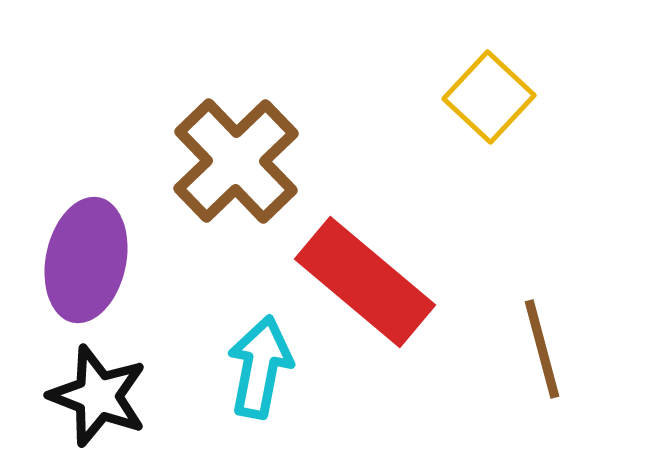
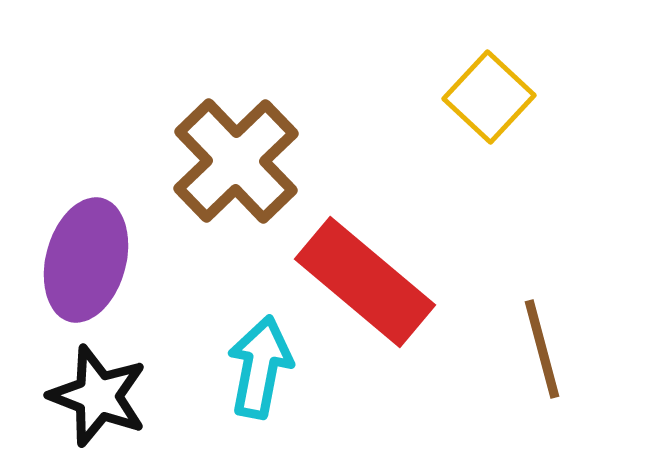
purple ellipse: rotated 3 degrees clockwise
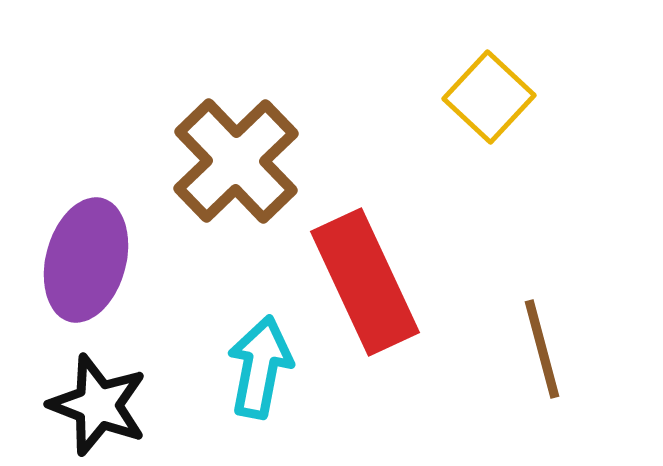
red rectangle: rotated 25 degrees clockwise
black star: moved 9 px down
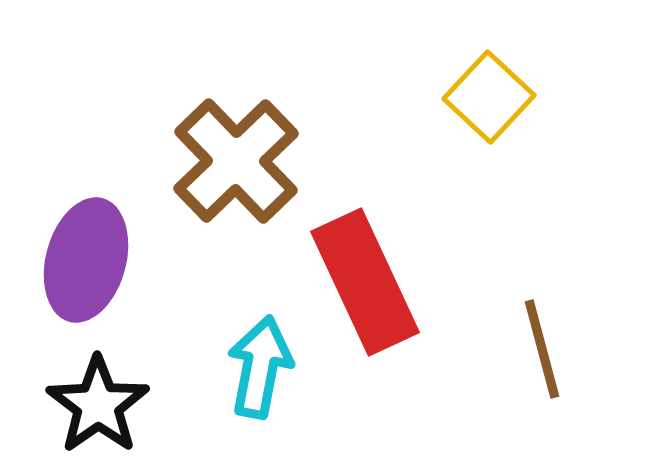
black star: rotated 16 degrees clockwise
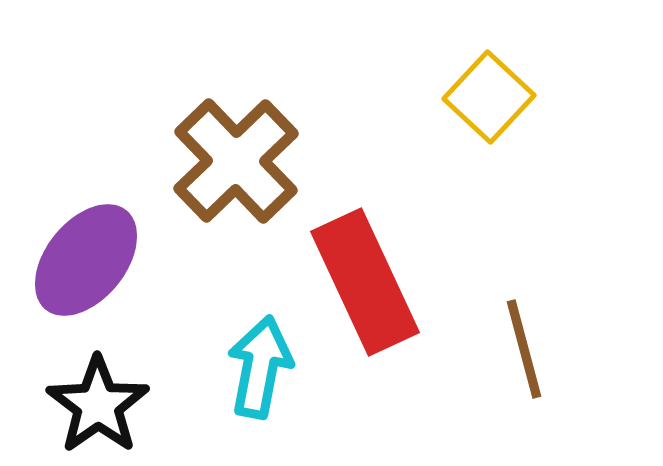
purple ellipse: rotated 24 degrees clockwise
brown line: moved 18 px left
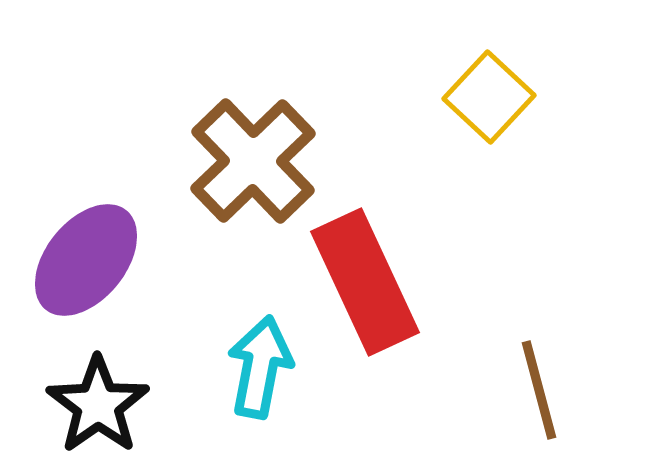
brown cross: moved 17 px right
brown line: moved 15 px right, 41 px down
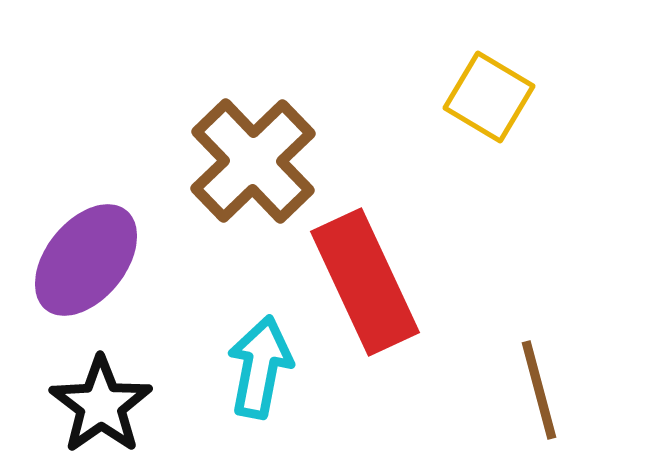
yellow square: rotated 12 degrees counterclockwise
black star: moved 3 px right
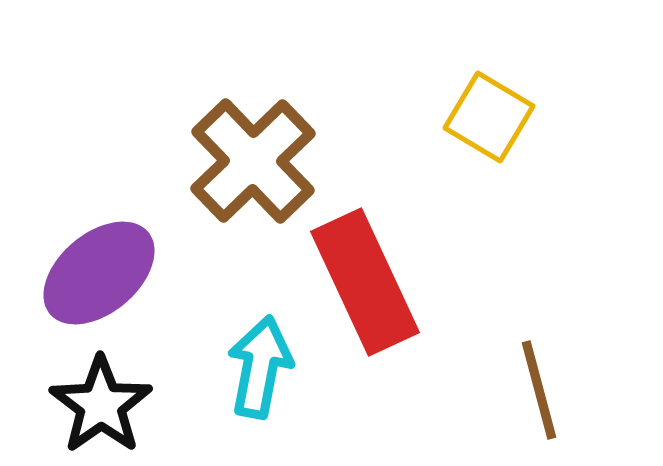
yellow square: moved 20 px down
purple ellipse: moved 13 px right, 13 px down; rotated 11 degrees clockwise
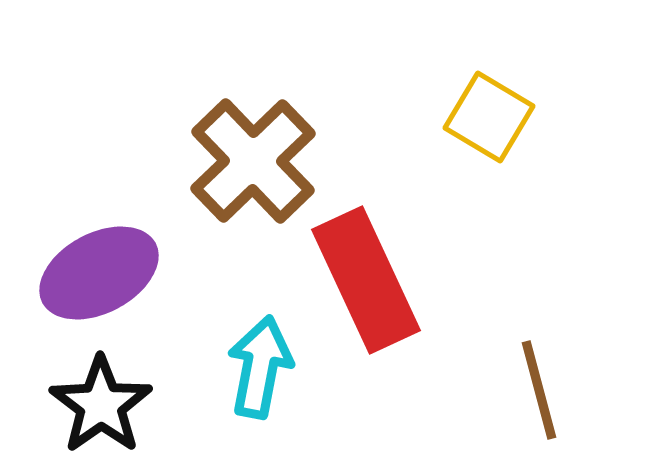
purple ellipse: rotated 12 degrees clockwise
red rectangle: moved 1 px right, 2 px up
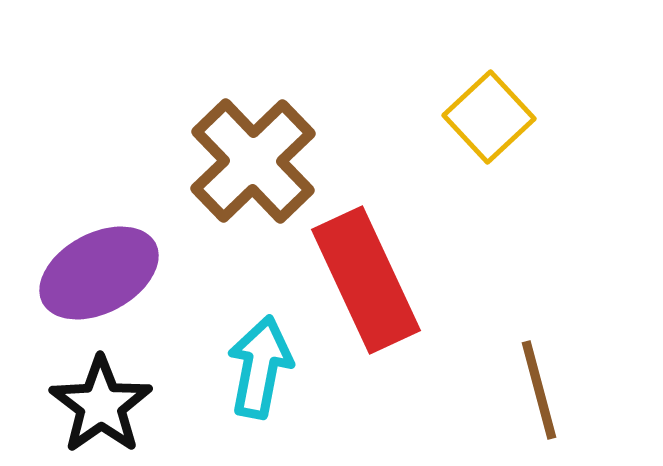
yellow square: rotated 16 degrees clockwise
